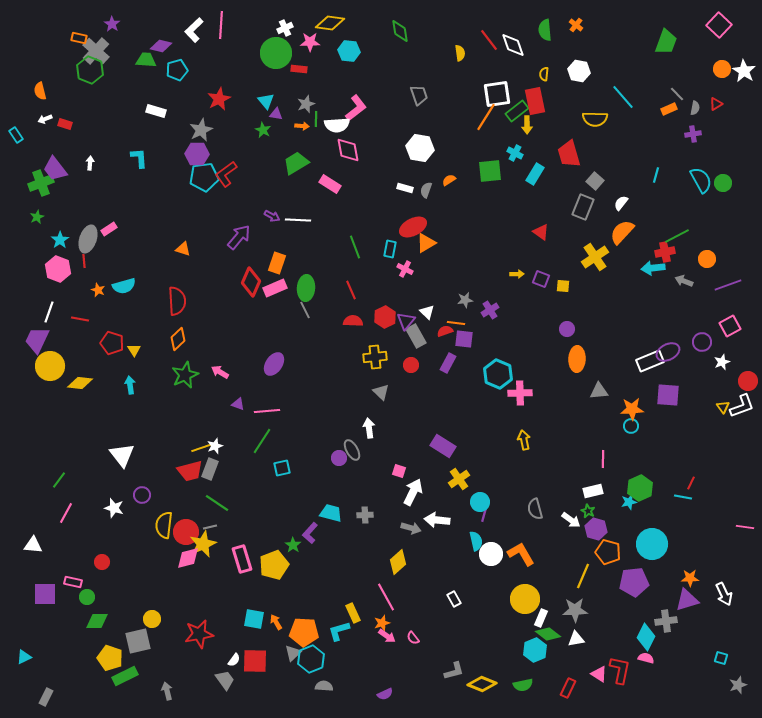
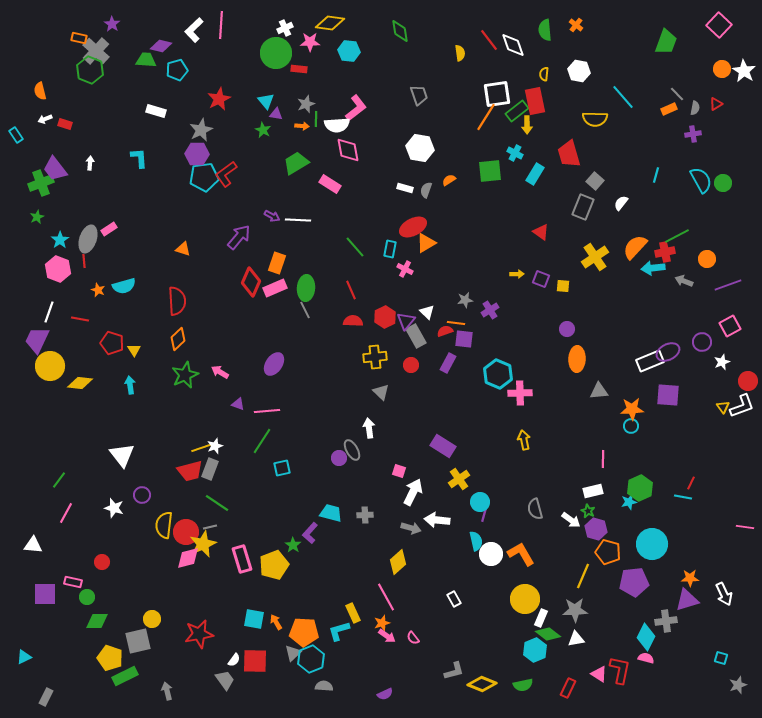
orange semicircle at (622, 232): moved 13 px right, 15 px down
green line at (355, 247): rotated 20 degrees counterclockwise
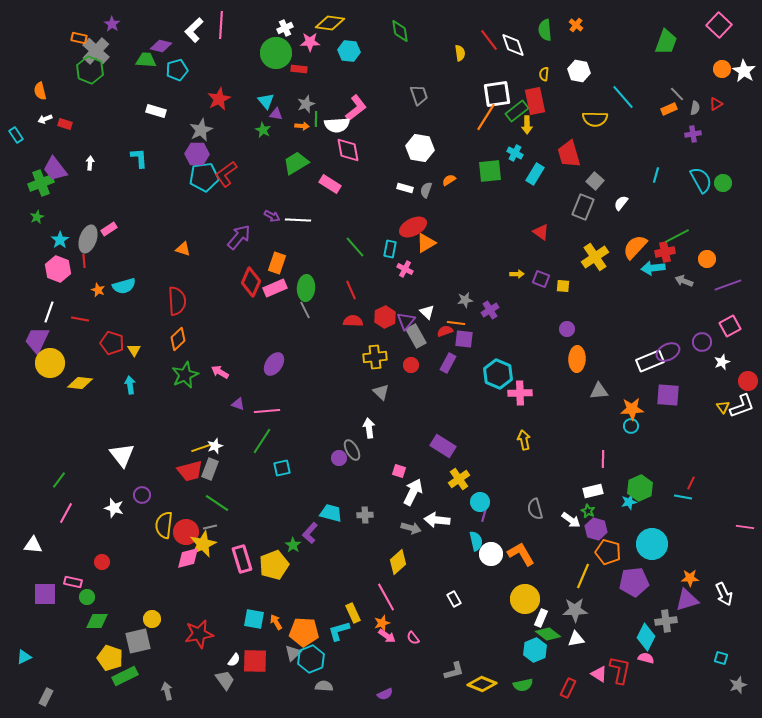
yellow circle at (50, 366): moved 3 px up
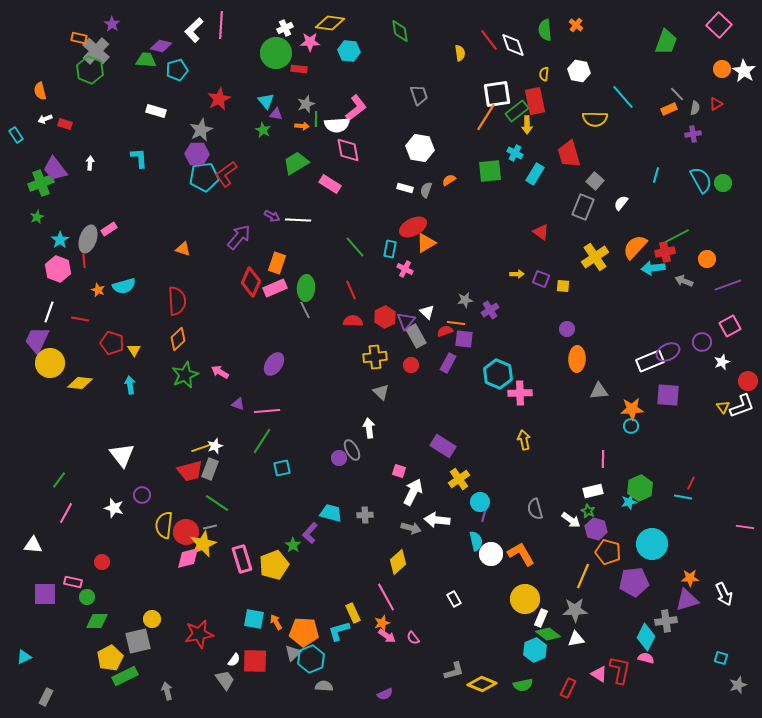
yellow pentagon at (110, 658): rotated 25 degrees clockwise
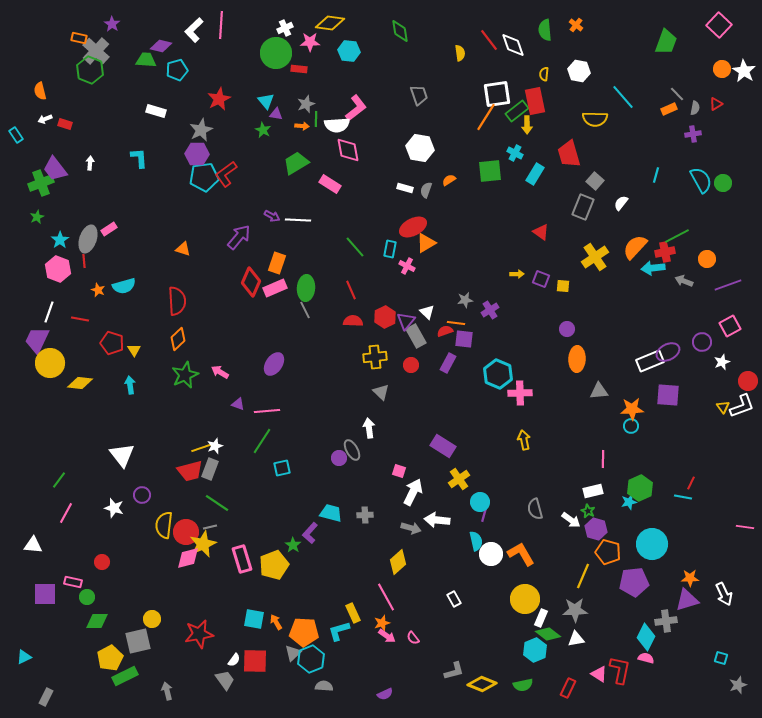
pink cross at (405, 269): moved 2 px right, 3 px up
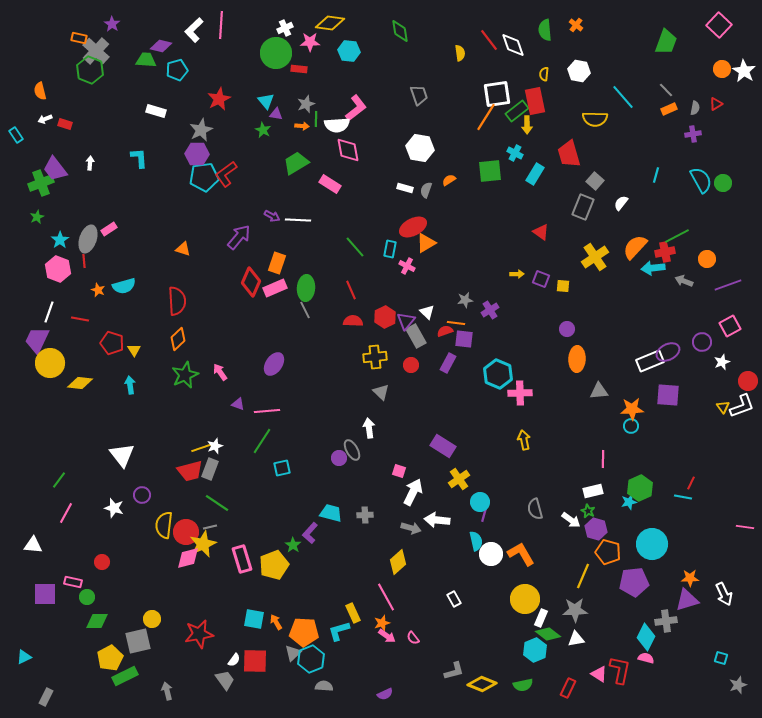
gray line at (677, 94): moved 11 px left, 4 px up
pink arrow at (220, 372): rotated 24 degrees clockwise
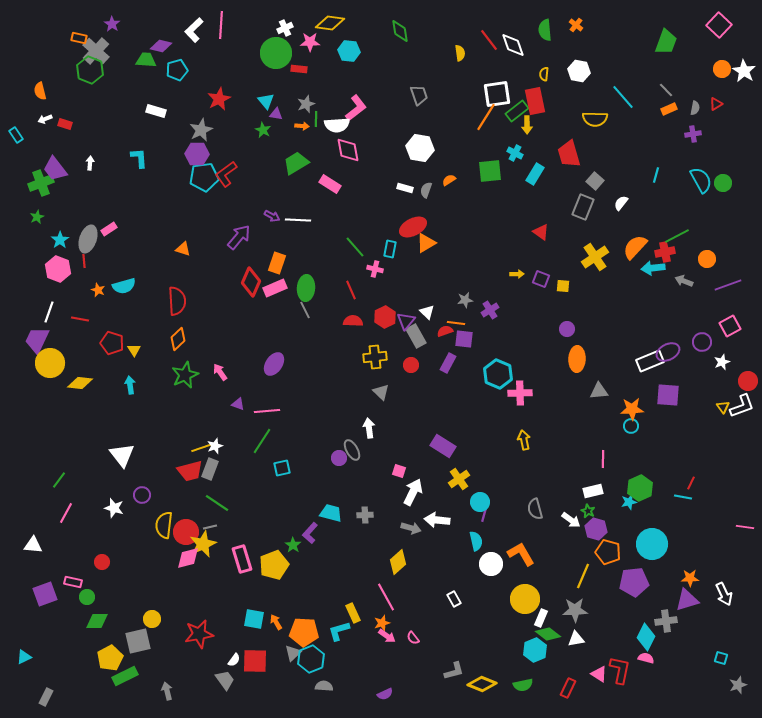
pink cross at (407, 266): moved 32 px left, 3 px down; rotated 14 degrees counterclockwise
white circle at (491, 554): moved 10 px down
purple square at (45, 594): rotated 20 degrees counterclockwise
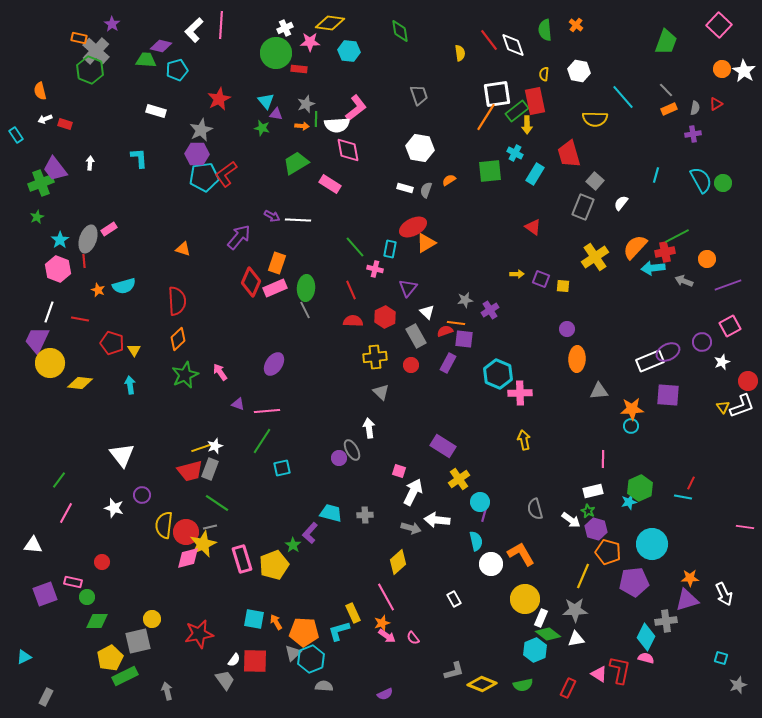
green star at (263, 130): moved 1 px left, 2 px up; rotated 14 degrees counterclockwise
red triangle at (541, 232): moved 8 px left, 5 px up
purple triangle at (406, 321): moved 2 px right, 33 px up
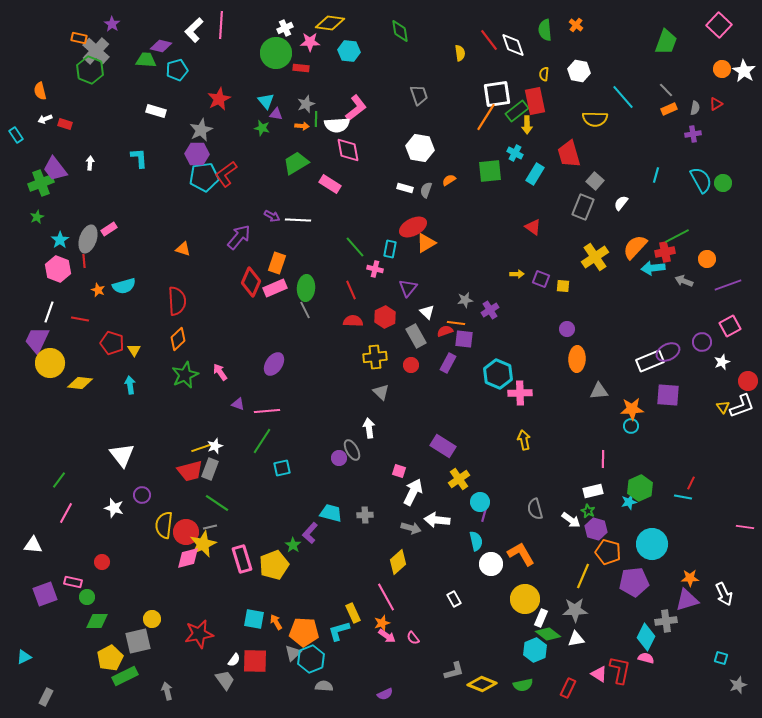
red rectangle at (299, 69): moved 2 px right, 1 px up
